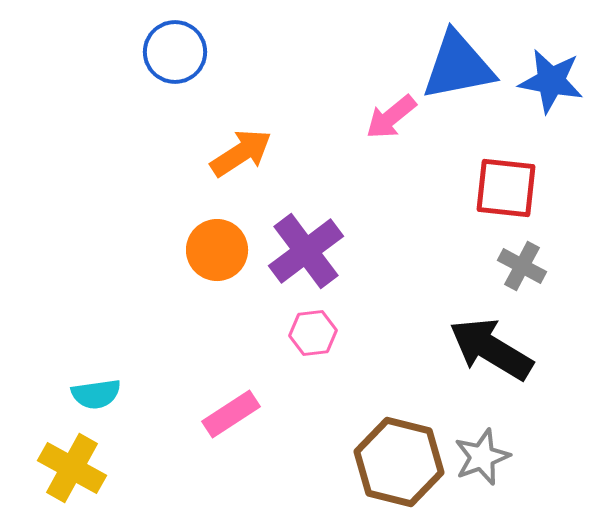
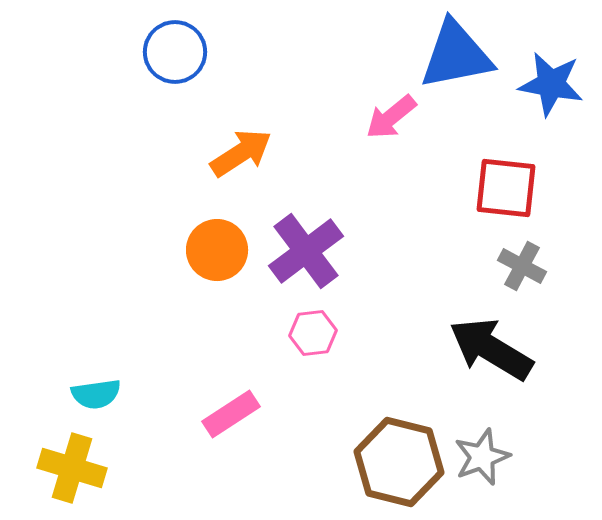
blue triangle: moved 2 px left, 11 px up
blue star: moved 3 px down
yellow cross: rotated 12 degrees counterclockwise
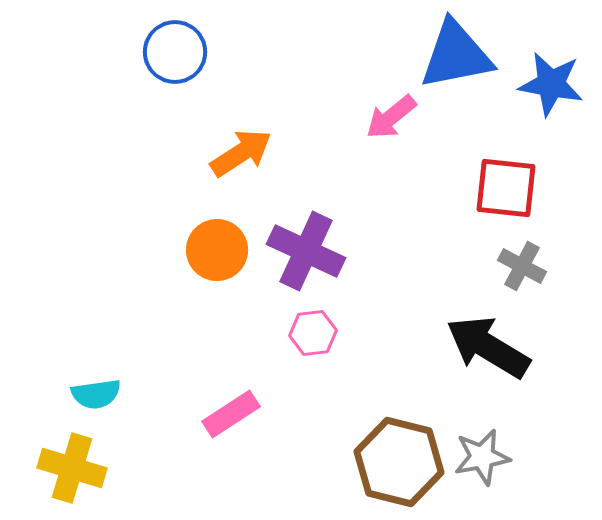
purple cross: rotated 28 degrees counterclockwise
black arrow: moved 3 px left, 2 px up
gray star: rotated 10 degrees clockwise
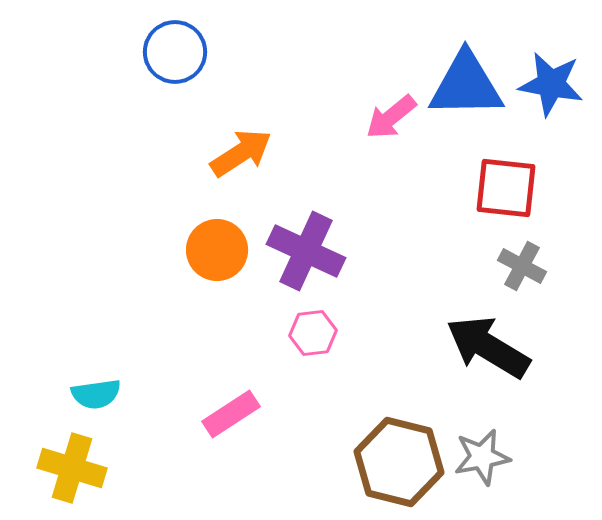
blue triangle: moved 10 px right, 30 px down; rotated 10 degrees clockwise
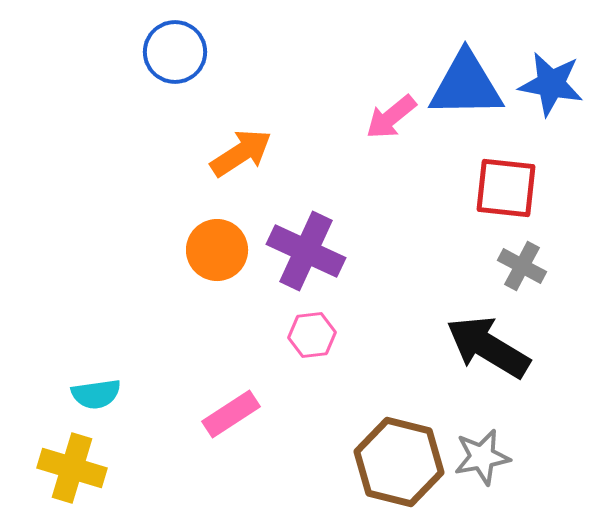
pink hexagon: moved 1 px left, 2 px down
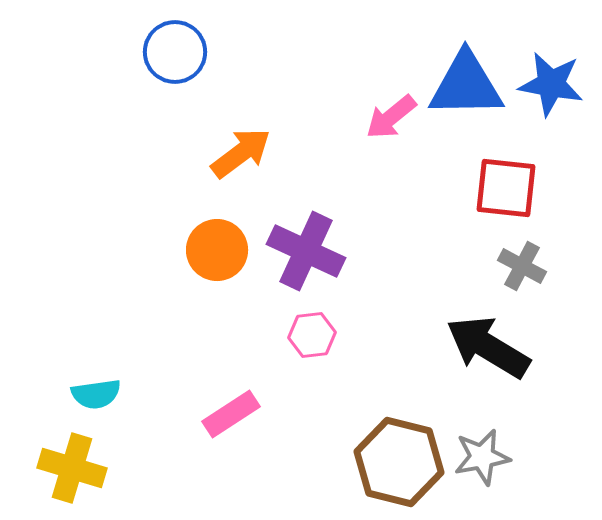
orange arrow: rotated 4 degrees counterclockwise
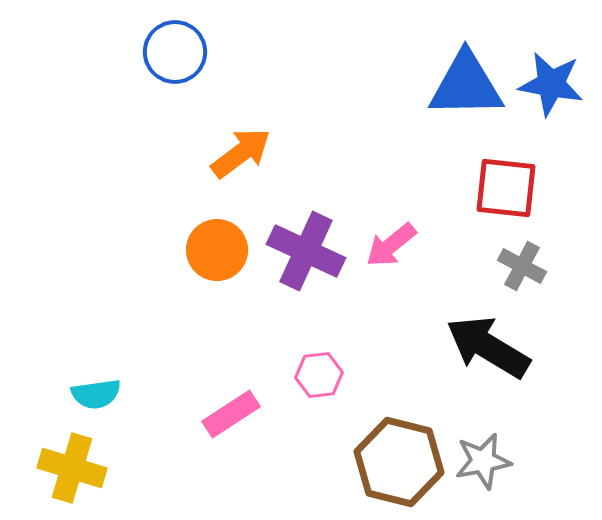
pink arrow: moved 128 px down
pink hexagon: moved 7 px right, 40 px down
gray star: moved 1 px right, 4 px down
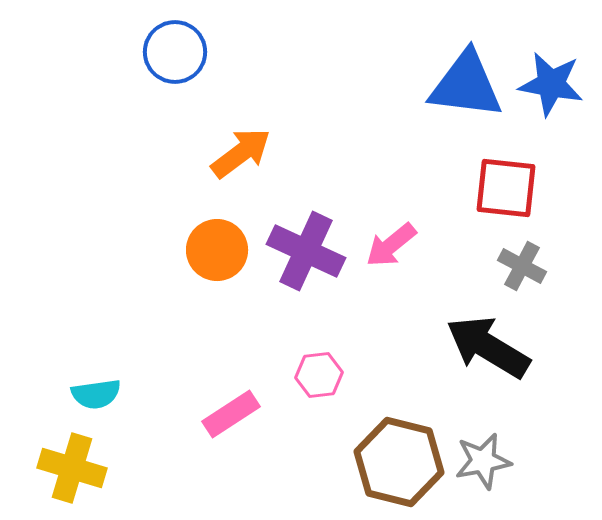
blue triangle: rotated 8 degrees clockwise
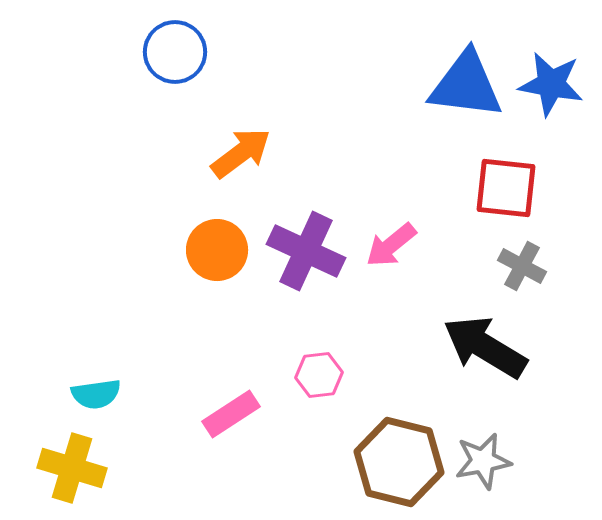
black arrow: moved 3 px left
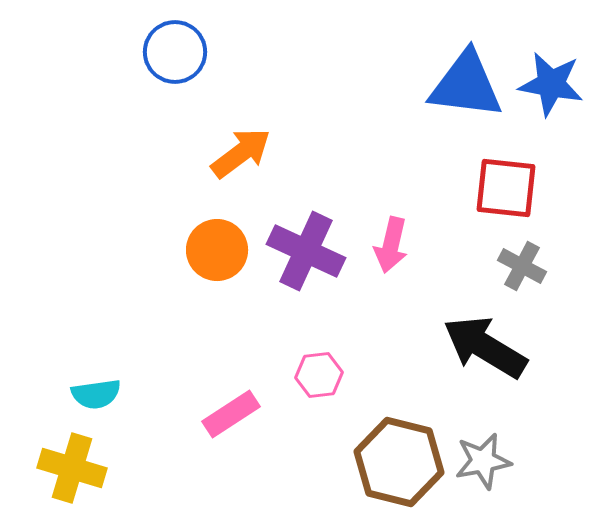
pink arrow: rotated 38 degrees counterclockwise
